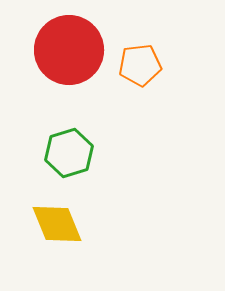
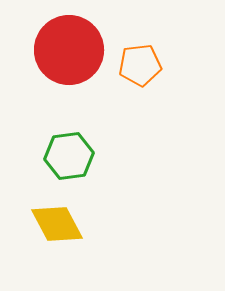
green hexagon: moved 3 px down; rotated 9 degrees clockwise
yellow diamond: rotated 6 degrees counterclockwise
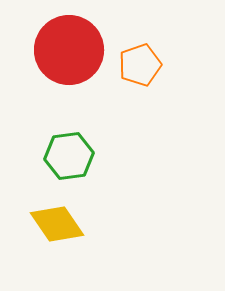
orange pentagon: rotated 12 degrees counterclockwise
yellow diamond: rotated 6 degrees counterclockwise
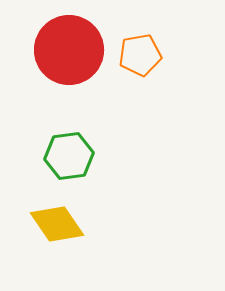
orange pentagon: moved 10 px up; rotated 9 degrees clockwise
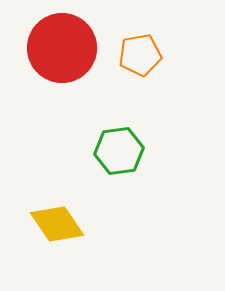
red circle: moved 7 px left, 2 px up
green hexagon: moved 50 px right, 5 px up
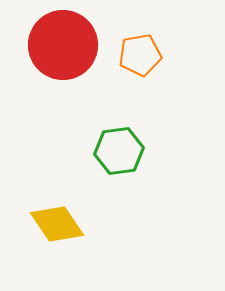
red circle: moved 1 px right, 3 px up
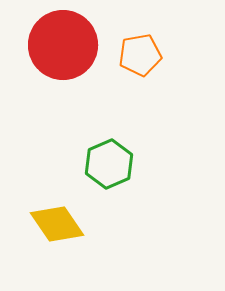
green hexagon: moved 10 px left, 13 px down; rotated 15 degrees counterclockwise
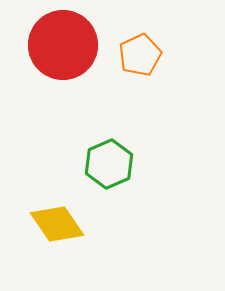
orange pentagon: rotated 15 degrees counterclockwise
